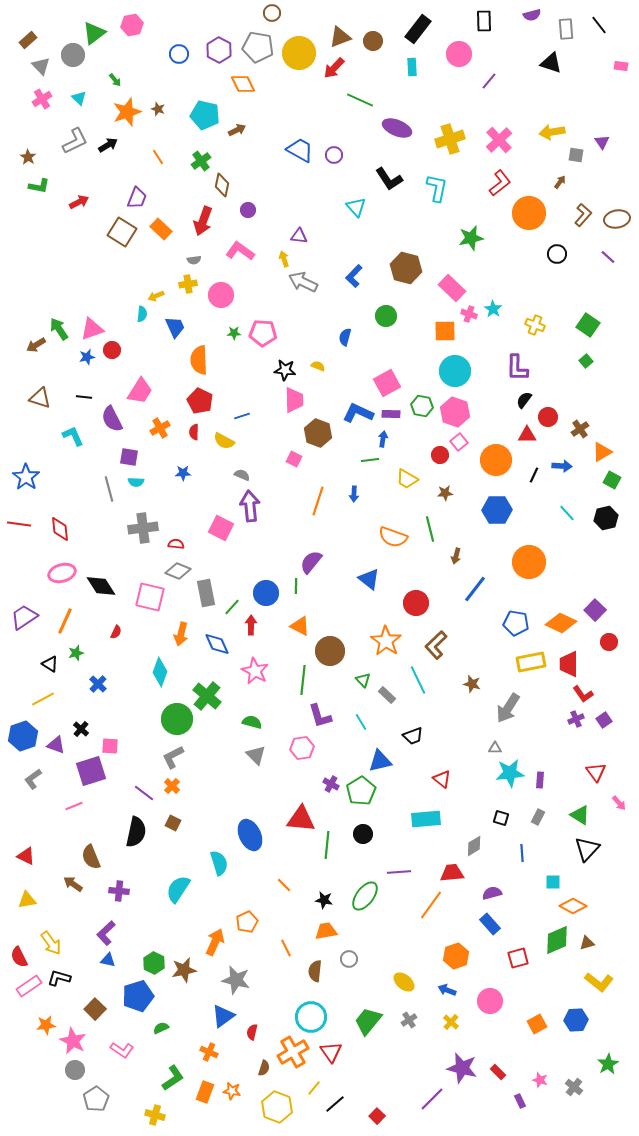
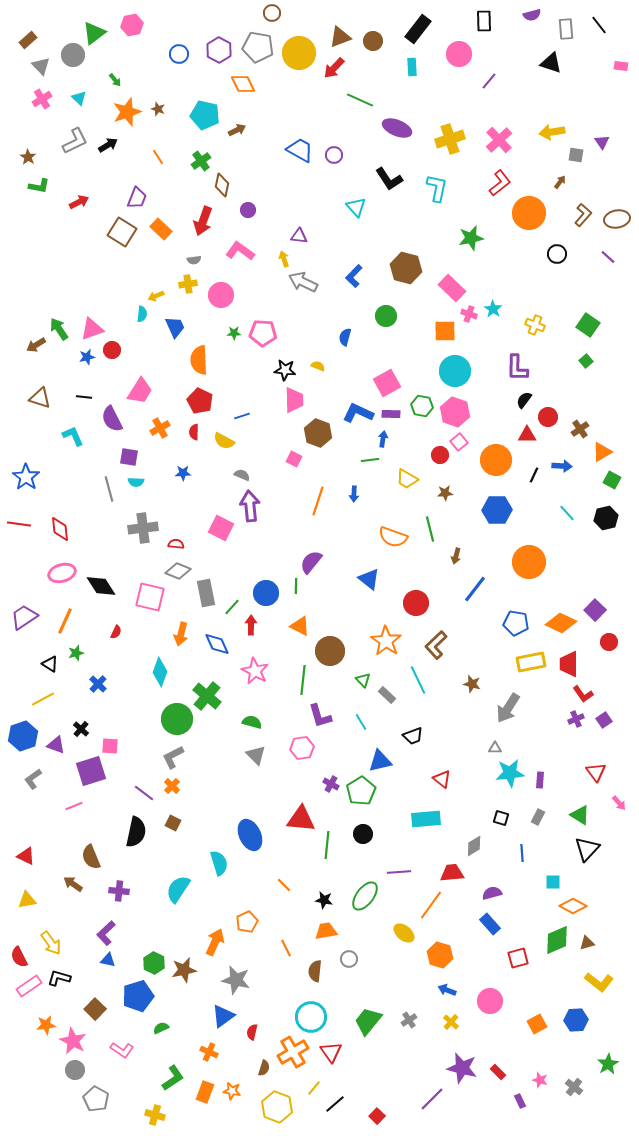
orange hexagon at (456, 956): moved 16 px left, 1 px up; rotated 25 degrees counterclockwise
yellow ellipse at (404, 982): moved 49 px up
gray pentagon at (96, 1099): rotated 10 degrees counterclockwise
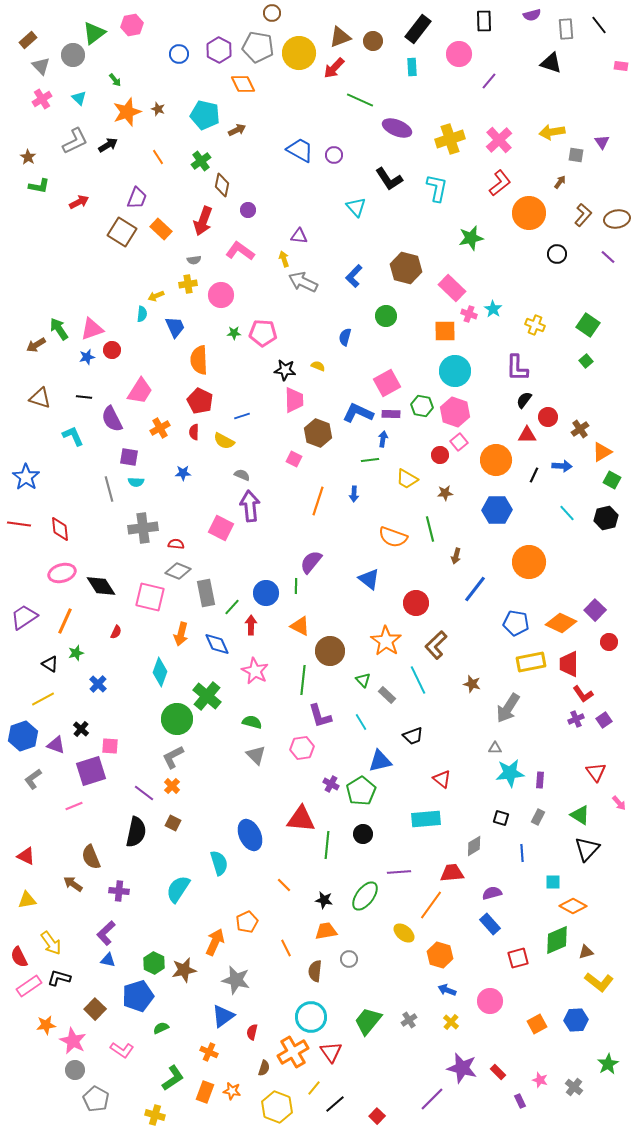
brown triangle at (587, 943): moved 1 px left, 9 px down
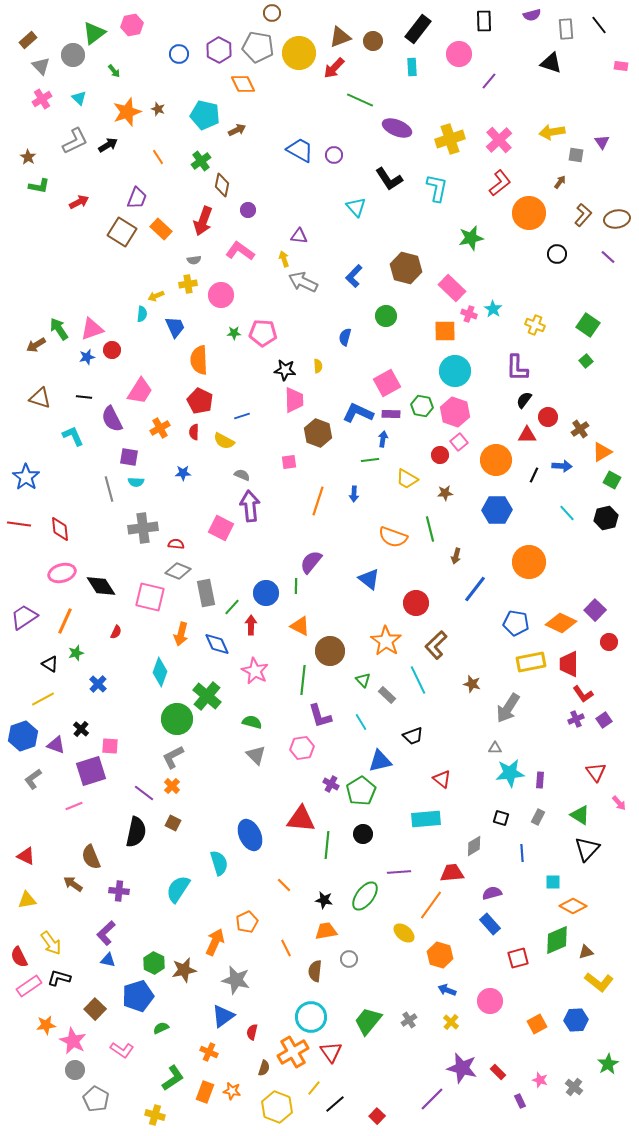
green arrow at (115, 80): moved 1 px left, 9 px up
yellow semicircle at (318, 366): rotated 64 degrees clockwise
pink square at (294, 459): moved 5 px left, 3 px down; rotated 35 degrees counterclockwise
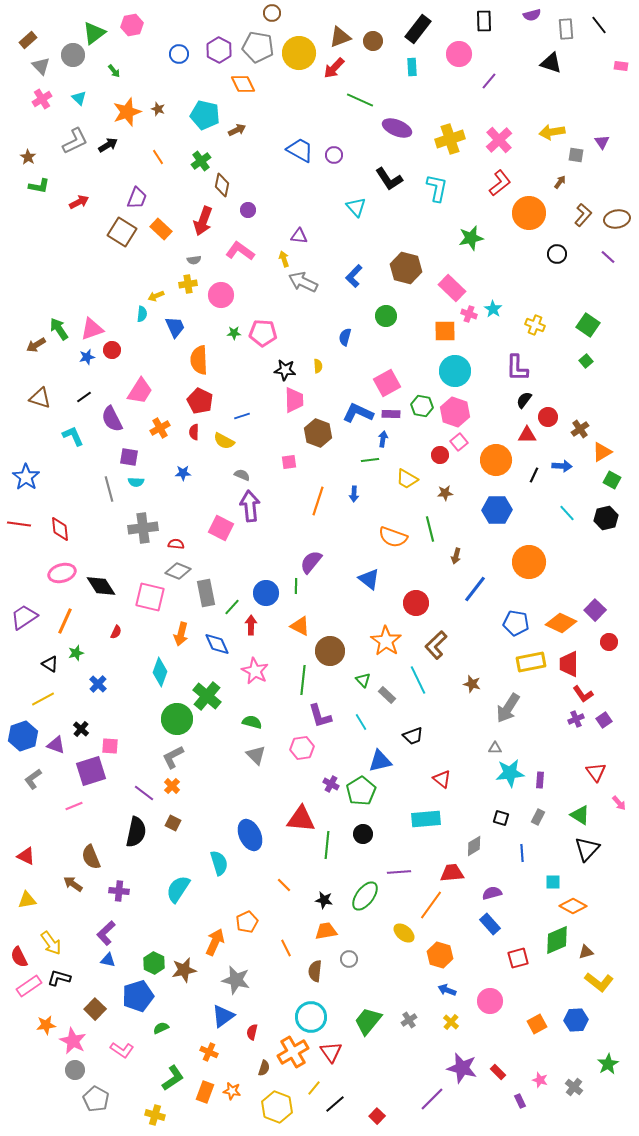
black line at (84, 397): rotated 42 degrees counterclockwise
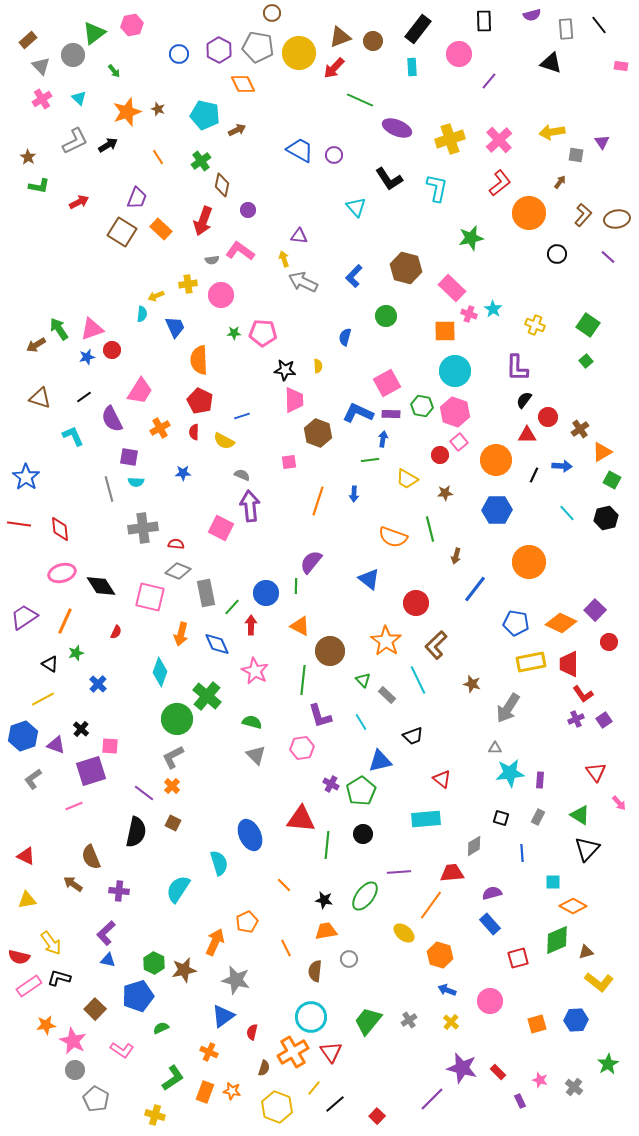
gray semicircle at (194, 260): moved 18 px right
red semicircle at (19, 957): rotated 50 degrees counterclockwise
orange square at (537, 1024): rotated 12 degrees clockwise
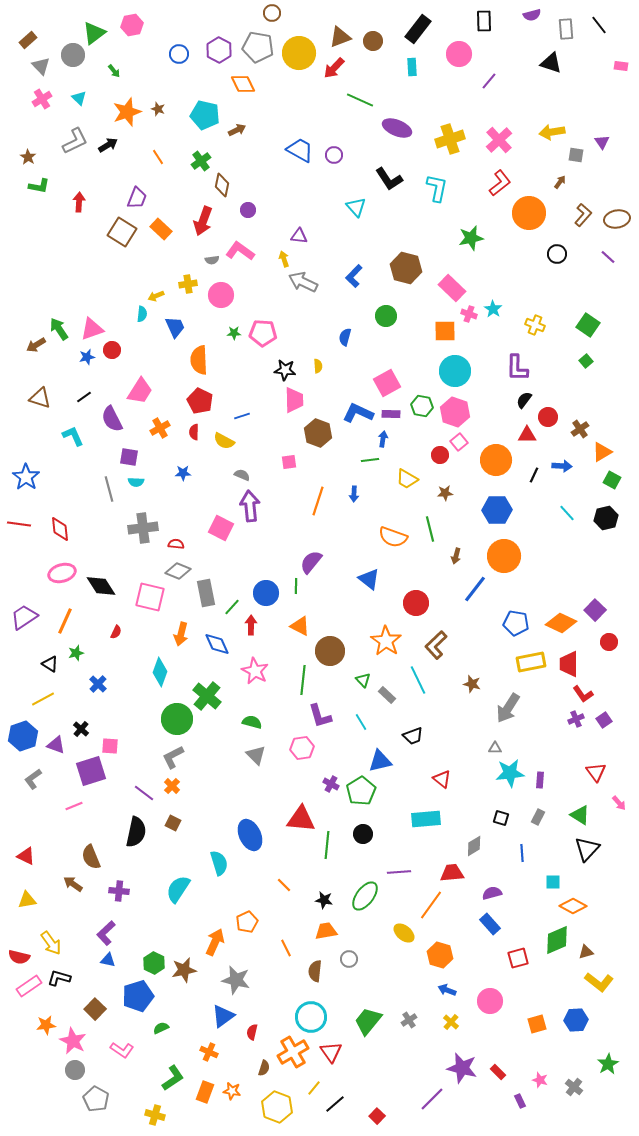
red arrow at (79, 202): rotated 60 degrees counterclockwise
orange circle at (529, 562): moved 25 px left, 6 px up
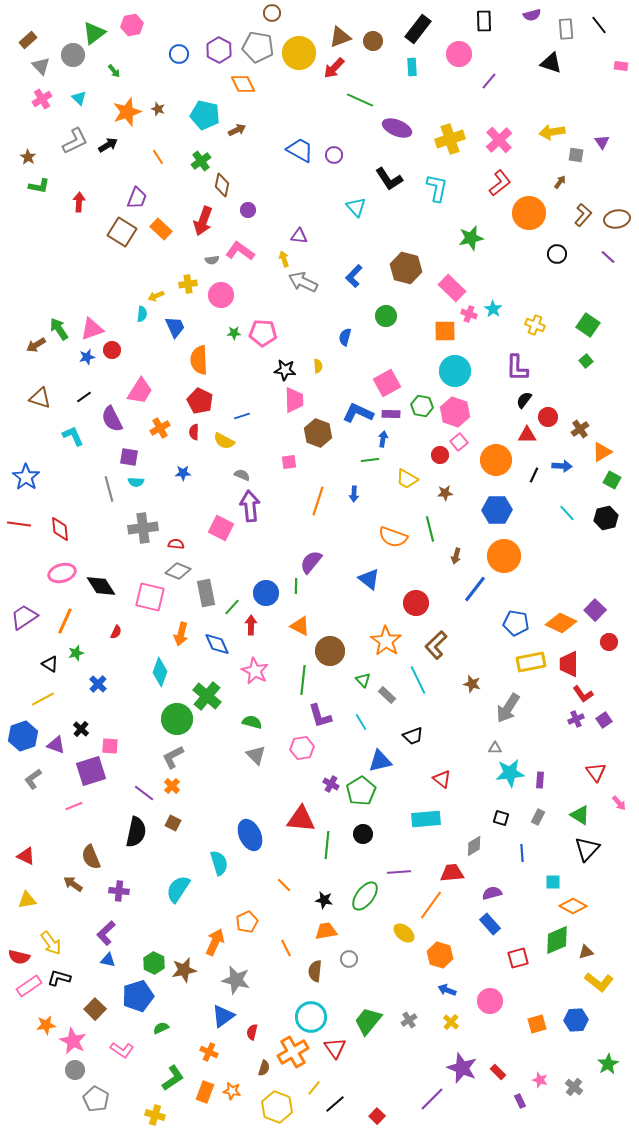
red triangle at (331, 1052): moved 4 px right, 4 px up
purple star at (462, 1068): rotated 8 degrees clockwise
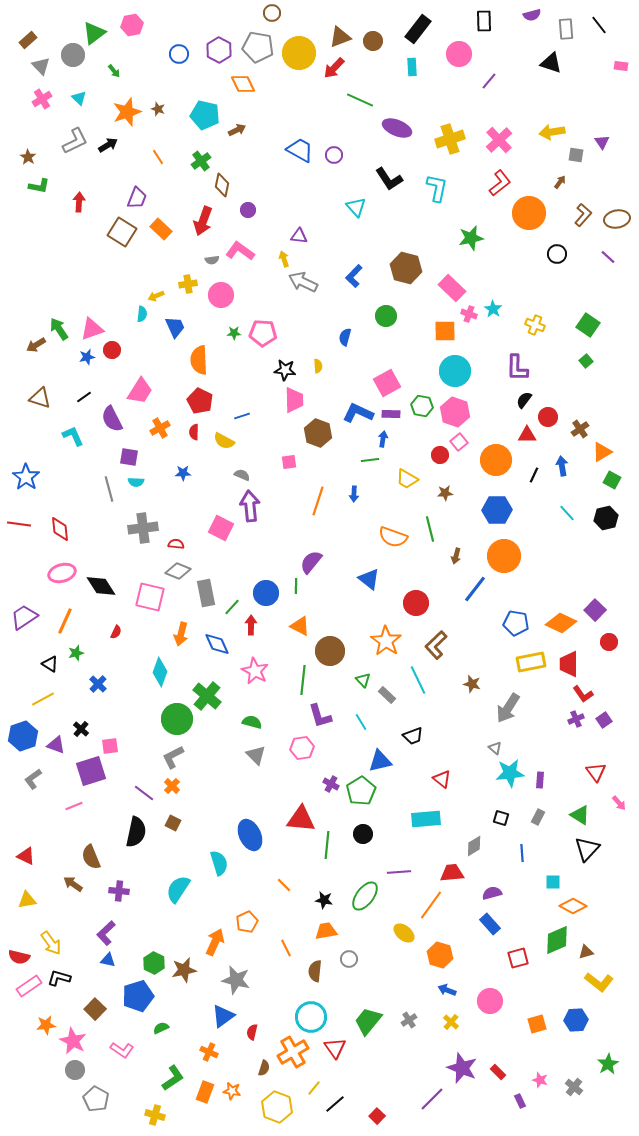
blue arrow at (562, 466): rotated 102 degrees counterclockwise
pink square at (110, 746): rotated 12 degrees counterclockwise
gray triangle at (495, 748): rotated 40 degrees clockwise
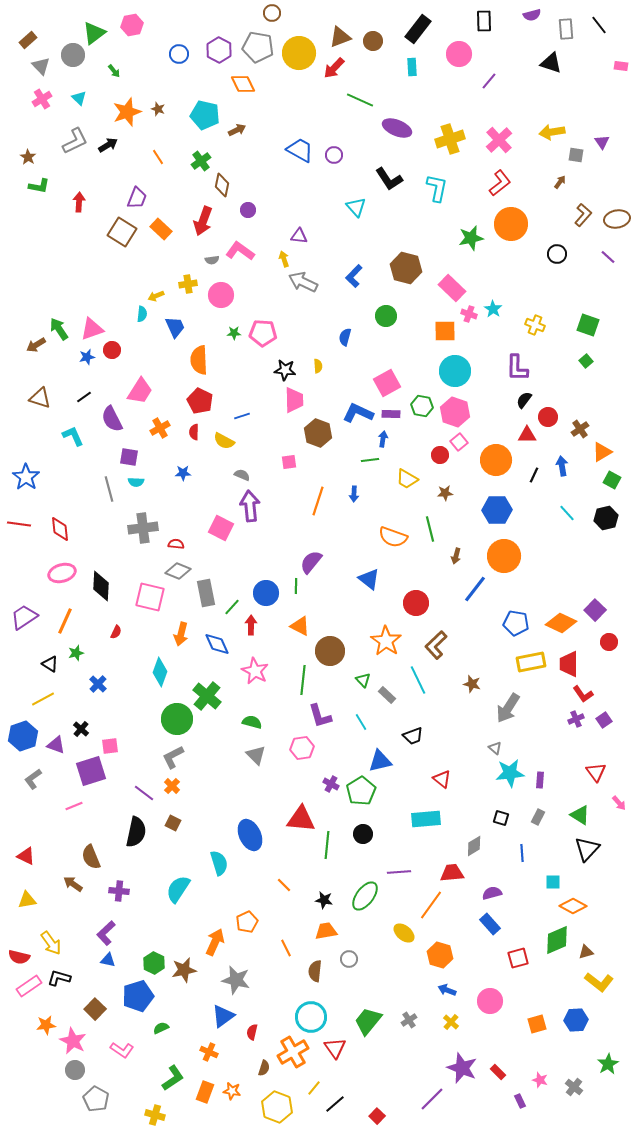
orange circle at (529, 213): moved 18 px left, 11 px down
green square at (588, 325): rotated 15 degrees counterclockwise
black diamond at (101, 586): rotated 36 degrees clockwise
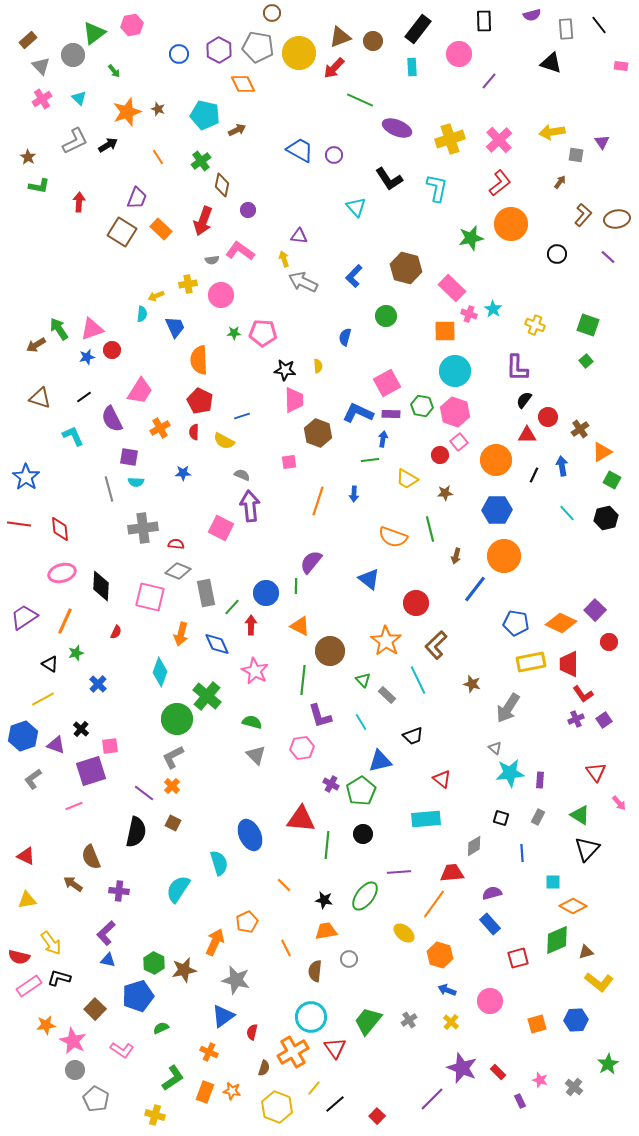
orange line at (431, 905): moved 3 px right, 1 px up
